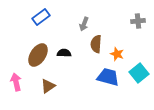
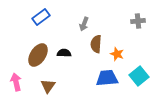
cyan square: moved 3 px down
blue trapezoid: moved 1 px left, 1 px down; rotated 20 degrees counterclockwise
brown triangle: rotated 21 degrees counterclockwise
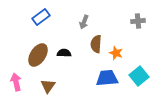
gray arrow: moved 2 px up
orange star: moved 1 px left, 1 px up
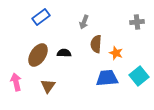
gray cross: moved 1 px left, 1 px down
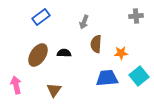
gray cross: moved 1 px left, 6 px up
orange star: moved 5 px right; rotated 24 degrees counterclockwise
pink arrow: moved 3 px down
brown triangle: moved 6 px right, 4 px down
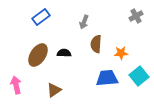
gray cross: rotated 24 degrees counterclockwise
brown triangle: rotated 21 degrees clockwise
